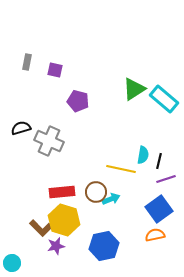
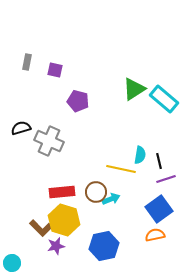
cyan semicircle: moved 3 px left
black line: rotated 28 degrees counterclockwise
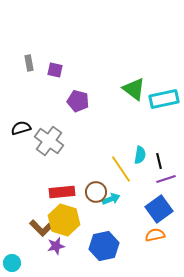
gray rectangle: moved 2 px right, 1 px down; rotated 21 degrees counterclockwise
green triangle: rotated 50 degrees counterclockwise
cyan rectangle: rotated 52 degrees counterclockwise
gray cross: rotated 12 degrees clockwise
yellow line: rotated 44 degrees clockwise
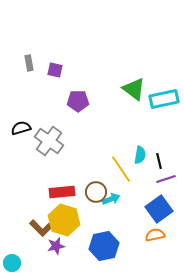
purple pentagon: rotated 15 degrees counterclockwise
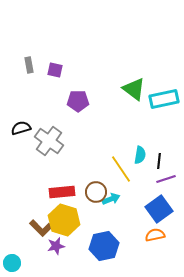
gray rectangle: moved 2 px down
black line: rotated 21 degrees clockwise
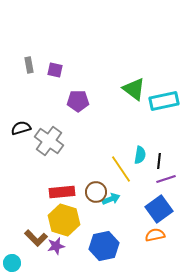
cyan rectangle: moved 2 px down
brown L-shape: moved 5 px left, 10 px down
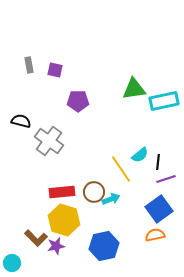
green triangle: rotated 45 degrees counterclockwise
black semicircle: moved 7 px up; rotated 30 degrees clockwise
cyan semicircle: rotated 42 degrees clockwise
black line: moved 1 px left, 1 px down
brown circle: moved 2 px left
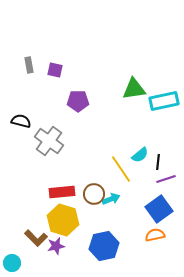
brown circle: moved 2 px down
yellow hexagon: moved 1 px left
